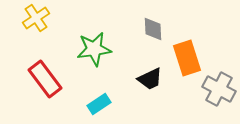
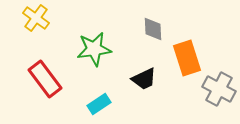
yellow cross: rotated 20 degrees counterclockwise
black trapezoid: moved 6 px left
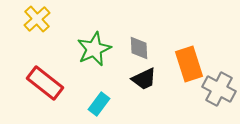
yellow cross: moved 1 px right, 1 px down; rotated 12 degrees clockwise
gray diamond: moved 14 px left, 19 px down
green star: rotated 16 degrees counterclockwise
orange rectangle: moved 2 px right, 6 px down
red rectangle: moved 4 px down; rotated 15 degrees counterclockwise
cyan rectangle: rotated 20 degrees counterclockwise
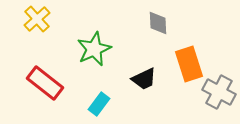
gray diamond: moved 19 px right, 25 px up
gray cross: moved 3 px down
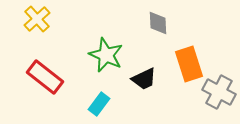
green star: moved 12 px right, 6 px down; rotated 24 degrees counterclockwise
red rectangle: moved 6 px up
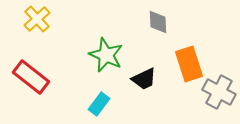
gray diamond: moved 1 px up
red rectangle: moved 14 px left
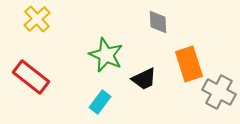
cyan rectangle: moved 1 px right, 2 px up
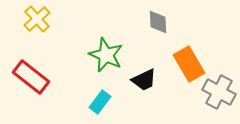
orange rectangle: rotated 12 degrees counterclockwise
black trapezoid: moved 1 px down
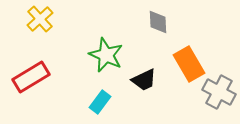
yellow cross: moved 3 px right
red rectangle: rotated 69 degrees counterclockwise
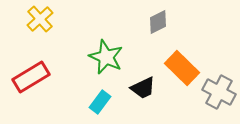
gray diamond: rotated 65 degrees clockwise
green star: moved 2 px down
orange rectangle: moved 7 px left, 4 px down; rotated 16 degrees counterclockwise
black trapezoid: moved 1 px left, 8 px down
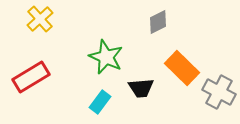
black trapezoid: moved 2 px left; rotated 20 degrees clockwise
